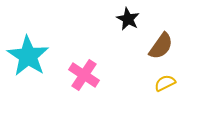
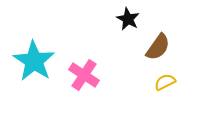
brown semicircle: moved 3 px left, 1 px down
cyan star: moved 6 px right, 5 px down
yellow semicircle: moved 1 px up
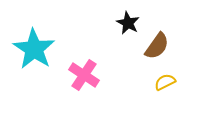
black star: moved 4 px down
brown semicircle: moved 1 px left, 1 px up
cyan star: moved 12 px up
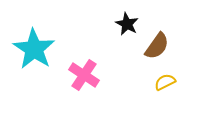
black star: moved 1 px left, 1 px down
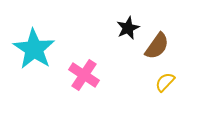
black star: moved 1 px right, 4 px down; rotated 20 degrees clockwise
yellow semicircle: rotated 20 degrees counterclockwise
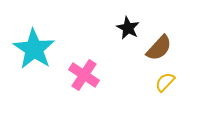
black star: rotated 20 degrees counterclockwise
brown semicircle: moved 2 px right, 2 px down; rotated 8 degrees clockwise
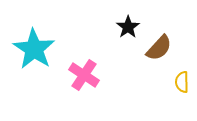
black star: moved 1 px up; rotated 10 degrees clockwise
yellow semicircle: moved 17 px right; rotated 45 degrees counterclockwise
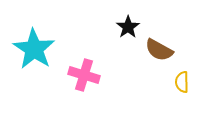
brown semicircle: moved 2 px down; rotated 76 degrees clockwise
pink cross: rotated 16 degrees counterclockwise
